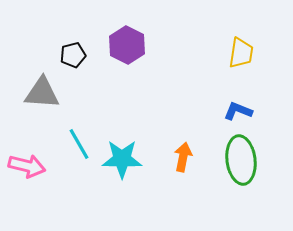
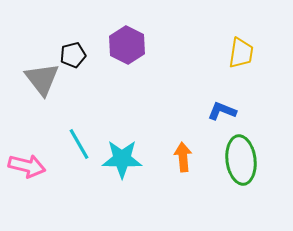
gray triangle: moved 14 px up; rotated 48 degrees clockwise
blue L-shape: moved 16 px left
orange arrow: rotated 16 degrees counterclockwise
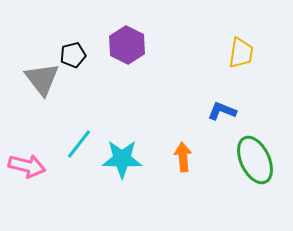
cyan line: rotated 68 degrees clockwise
green ellipse: moved 14 px right; rotated 18 degrees counterclockwise
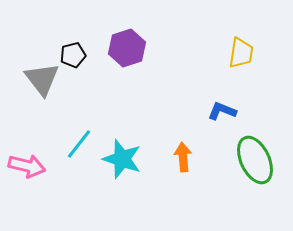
purple hexagon: moved 3 px down; rotated 15 degrees clockwise
cyan star: rotated 18 degrees clockwise
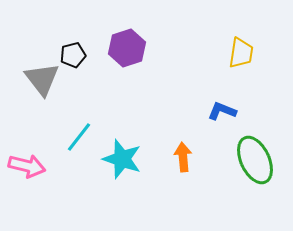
cyan line: moved 7 px up
